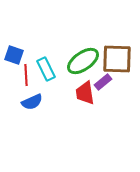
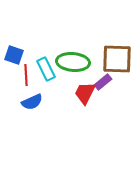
green ellipse: moved 10 px left, 1 px down; rotated 40 degrees clockwise
red trapezoid: rotated 35 degrees clockwise
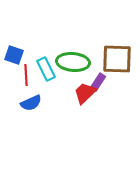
purple rectangle: moved 5 px left; rotated 18 degrees counterclockwise
red trapezoid: rotated 20 degrees clockwise
blue semicircle: moved 1 px left, 1 px down
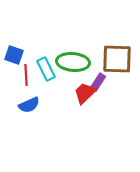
blue semicircle: moved 2 px left, 2 px down
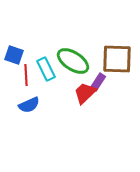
green ellipse: moved 1 px up; rotated 28 degrees clockwise
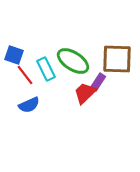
red line: moved 1 px left; rotated 35 degrees counterclockwise
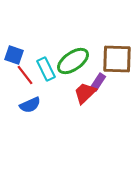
green ellipse: rotated 68 degrees counterclockwise
blue semicircle: moved 1 px right
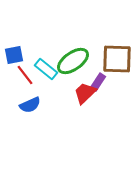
blue square: rotated 30 degrees counterclockwise
cyan rectangle: rotated 25 degrees counterclockwise
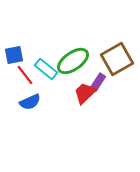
brown square: rotated 32 degrees counterclockwise
blue semicircle: moved 3 px up
